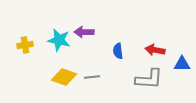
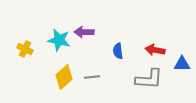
yellow cross: moved 4 px down; rotated 35 degrees clockwise
yellow diamond: rotated 60 degrees counterclockwise
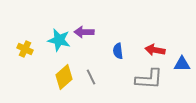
gray line: moved 1 px left; rotated 70 degrees clockwise
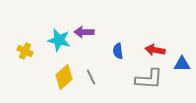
yellow cross: moved 2 px down
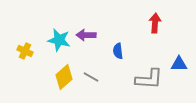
purple arrow: moved 2 px right, 3 px down
red arrow: moved 27 px up; rotated 84 degrees clockwise
blue triangle: moved 3 px left
gray line: rotated 35 degrees counterclockwise
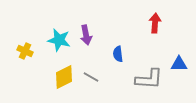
purple arrow: rotated 102 degrees counterclockwise
blue semicircle: moved 3 px down
yellow diamond: rotated 15 degrees clockwise
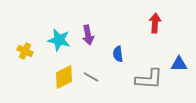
purple arrow: moved 2 px right
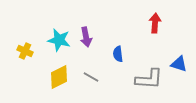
purple arrow: moved 2 px left, 2 px down
blue triangle: rotated 18 degrees clockwise
yellow diamond: moved 5 px left
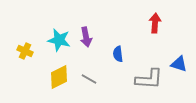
gray line: moved 2 px left, 2 px down
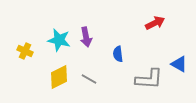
red arrow: rotated 60 degrees clockwise
blue triangle: rotated 12 degrees clockwise
